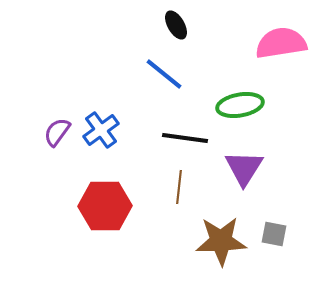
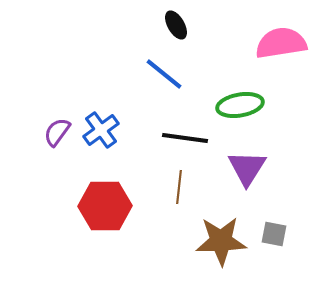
purple triangle: moved 3 px right
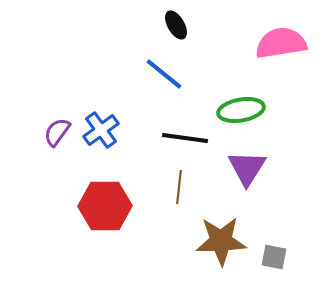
green ellipse: moved 1 px right, 5 px down
gray square: moved 23 px down
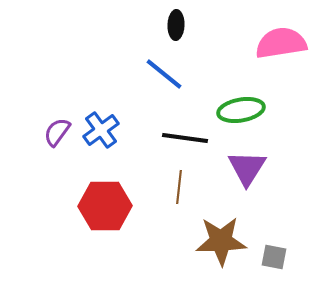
black ellipse: rotated 32 degrees clockwise
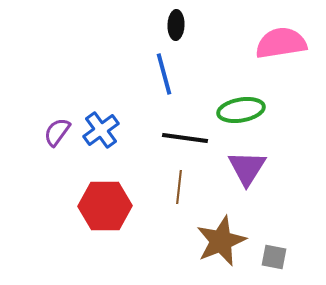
blue line: rotated 36 degrees clockwise
brown star: rotated 21 degrees counterclockwise
